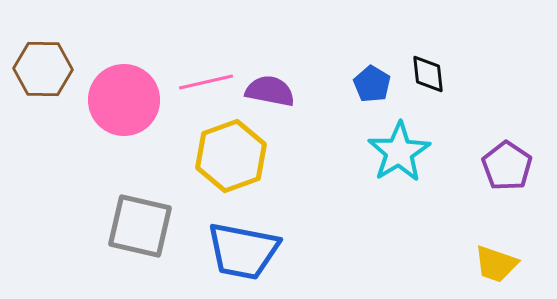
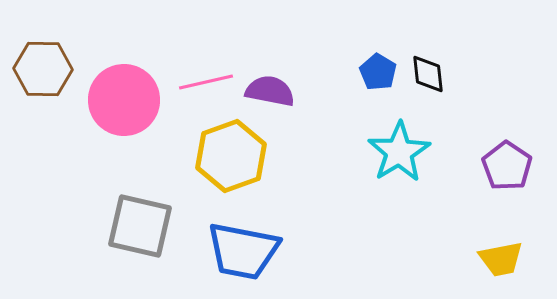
blue pentagon: moved 6 px right, 12 px up
yellow trapezoid: moved 5 px right, 5 px up; rotated 30 degrees counterclockwise
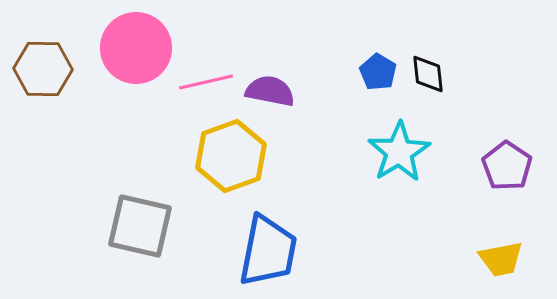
pink circle: moved 12 px right, 52 px up
blue trapezoid: moved 25 px right; rotated 90 degrees counterclockwise
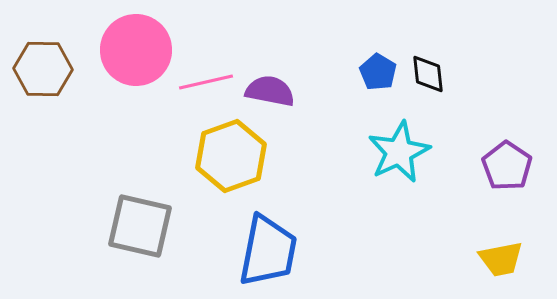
pink circle: moved 2 px down
cyan star: rotated 6 degrees clockwise
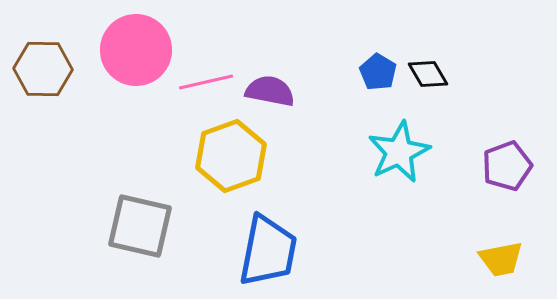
black diamond: rotated 24 degrees counterclockwise
purple pentagon: rotated 18 degrees clockwise
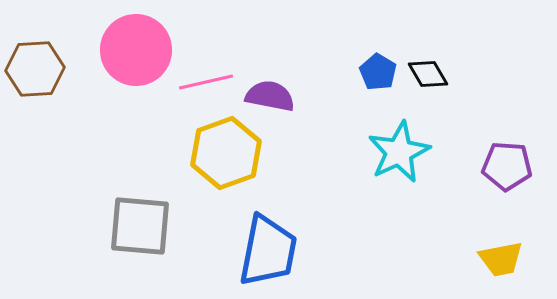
brown hexagon: moved 8 px left; rotated 4 degrees counterclockwise
purple semicircle: moved 5 px down
yellow hexagon: moved 5 px left, 3 px up
purple pentagon: rotated 24 degrees clockwise
gray square: rotated 8 degrees counterclockwise
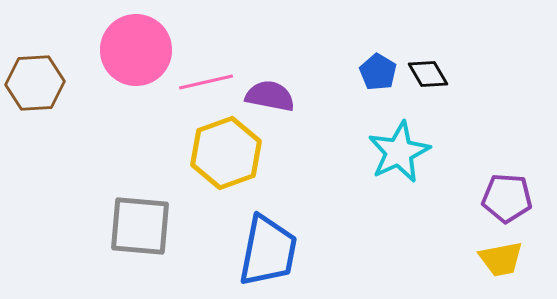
brown hexagon: moved 14 px down
purple pentagon: moved 32 px down
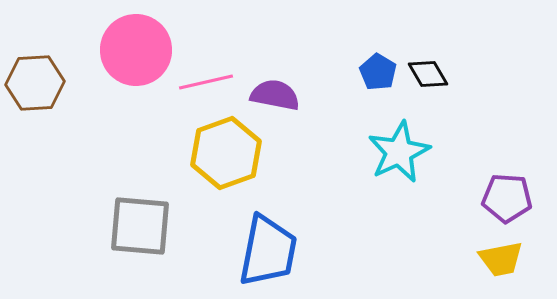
purple semicircle: moved 5 px right, 1 px up
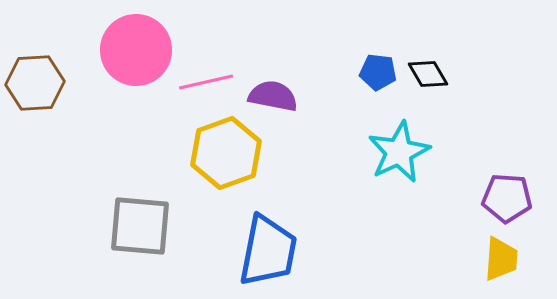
blue pentagon: rotated 24 degrees counterclockwise
purple semicircle: moved 2 px left, 1 px down
yellow trapezoid: rotated 75 degrees counterclockwise
